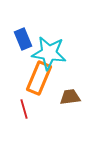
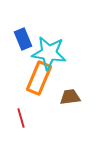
red line: moved 3 px left, 9 px down
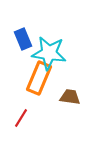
brown trapezoid: rotated 15 degrees clockwise
red line: rotated 48 degrees clockwise
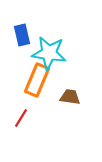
blue rectangle: moved 1 px left, 4 px up; rotated 10 degrees clockwise
orange rectangle: moved 2 px left, 2 px down
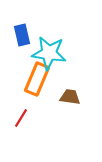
orange rectangle: moved 1 px up
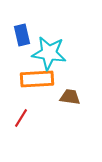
orange rectangle: rotated 64 degrees clockwise
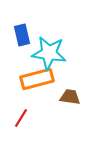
orange rectangle: rotated 12 degrees counterclockwise
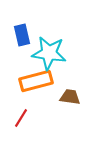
orange rectangle: moved 1 px left, 2 px down
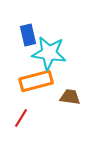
blue rectangle: moved 6 px right
